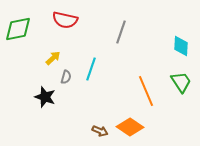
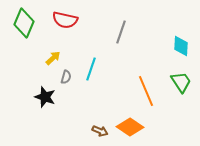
green diamond: moved 6 px right, 6 px up; rotated 56 degrees counterclockwise
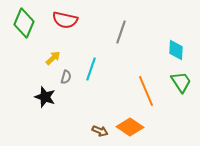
cyan diamond: moved 5 px left, 4 px down
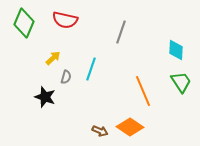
orange line: moved 3 px left
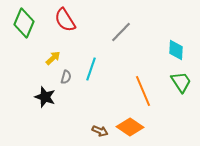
red semicircle: rotated 45 degrees clockwise
gray line: rotated 25 degrees clockwise
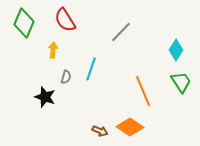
cyan diamond: rotated 30 degrees clockwise
yellow arrow: moved 8 px up; rotated 42 degrees counterclockwise
